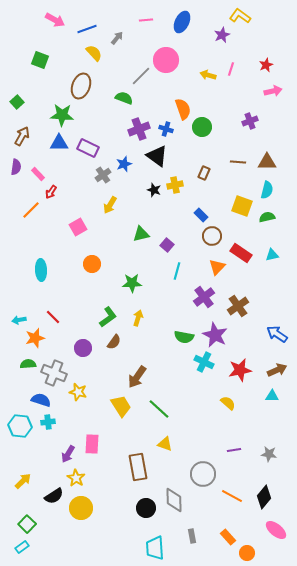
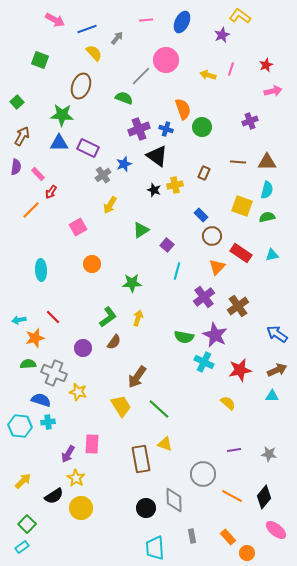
green triangle at (141, 234): moved 4 px up; rotated 18 degrees counterclockwise
brown rectangle at (138, 467): moved 3 px right, 8 px up
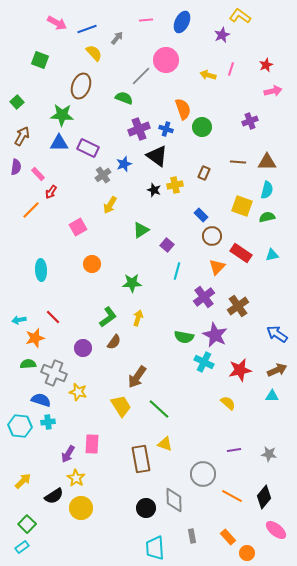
pink arrow at (55, 20): moved 2 px right, 3 px down
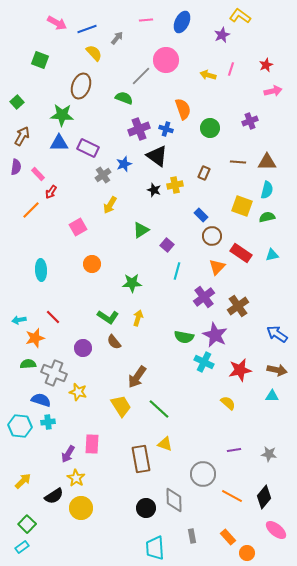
green circle at (202, 127): moved 8 px right, 1 px down
green L-shape at (108, 317): rotated 70 degrees clockwise
brown semicircle at (114, 342): rotated 105 degrees clockwise
brown arrow at (277, 370): rotated 36 degrees clockwise
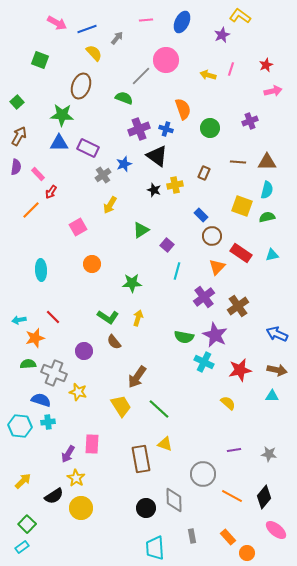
brown arrow at (22, 136): moved 3 px left
blue arrow at (277, 334): rotated 10 degrees counterclockwise
purple circle at (83, 348): moved 1 px right, 3 px down
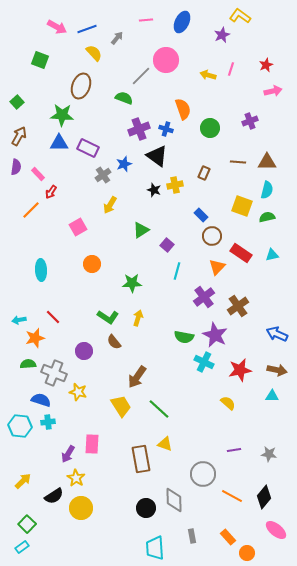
pink arrow at (57, 23): moved 4 px down
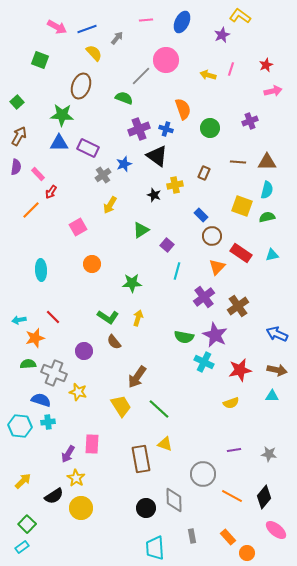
black star at (154, 190): moved 5 px down
yellow semicircle at (228, 403): moved 3 px right; rotated 119 degrees clockwise
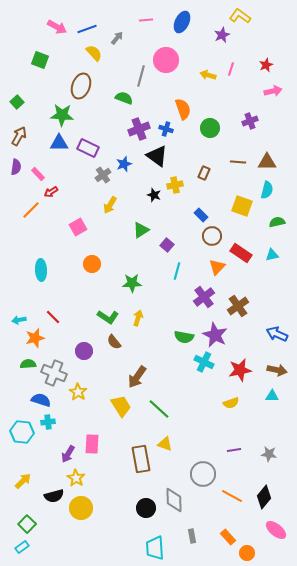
gray line at (141, 76): rotated 30 degrees counterclockwise
red arrow at (51, 192): rotated 24 degrees clockwise
green semicircle at (267, 217): moved 10 px right, 5 px down
yellow star at (78, 392): rotated 18 degrees clockwise
cyan hexagon at (20, 426): moved 2 px right, 6 px down
black semicircle at (54, 496): rotated 18 degrees clockwise
